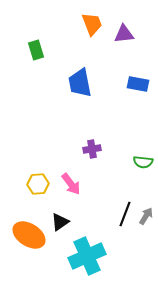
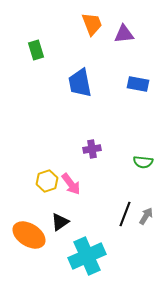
yellow hexagon: moved 9 px right, 3 px up; rotated 15 degrees counterclockwise
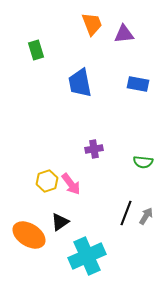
purple cross: moved 2 px right
black line: moved 1 px right, 1 px up
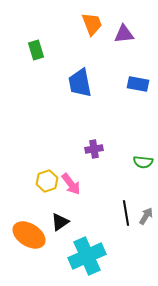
black line: rotated 30 degrees counterclockwise
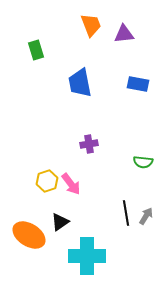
orange trapezoid: moved 1 px left, 1 px down
purple cross: moved 5 px left, 5 px up
cyan cross: rotated 24 degrees clockwise
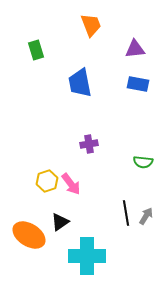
purple triangle: moved 11 px right, 15 px down
